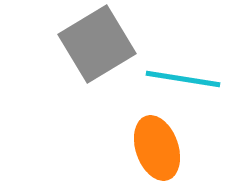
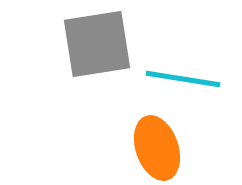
gray square: rotated 22 degrees clockwise
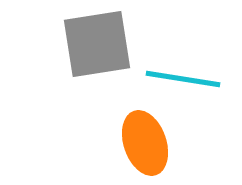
orange ellipse: moved 12 px left, 5 px up
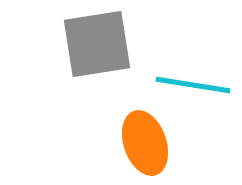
cyan line: moved 10 px right, 6 px down
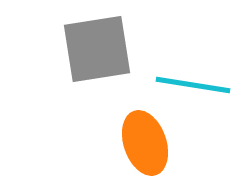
gray square: moved 5 px down
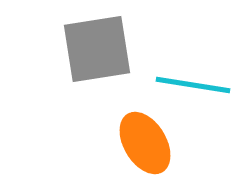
orange ellipse: rotated 12 degrees counterclockwise
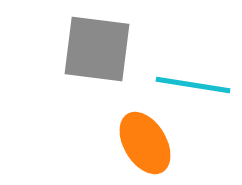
gray square: rotated 16 degrees clockwise
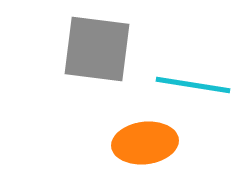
orange ellipse: rotated 66 degrees counterclockwise
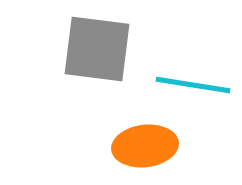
orange ellipse: moved 3 px down
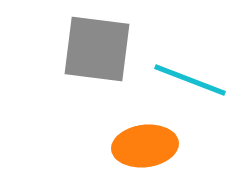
cyan line: moved 3 px left, 5 px up; rotated 12 degrees clockwise
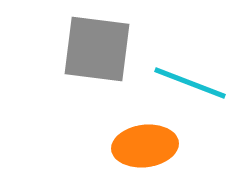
cyan line: moved 3 px down
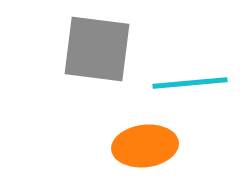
cyan line: rotated 26 degrees counterclockwise
